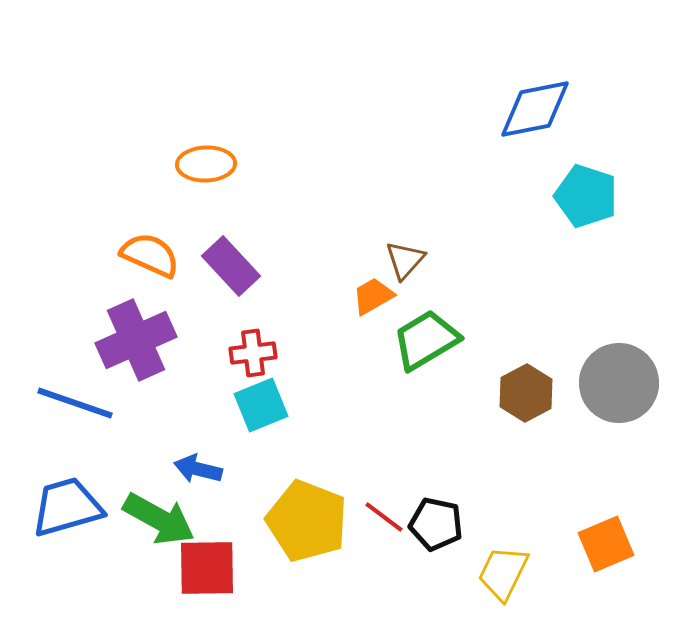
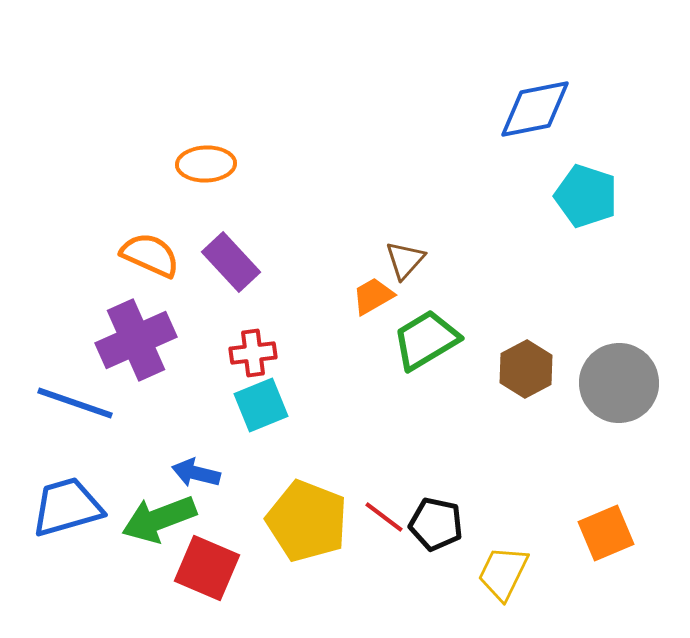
purple rectangle: moved 4 px up
brown hexagon: moved 24 px up
blue arrow: moved 2 px left, 4 px down
green arrow: rotated 130 degrees clockwise
orange square: moved 11 px up
red square: rotated 24 degrees clockwise
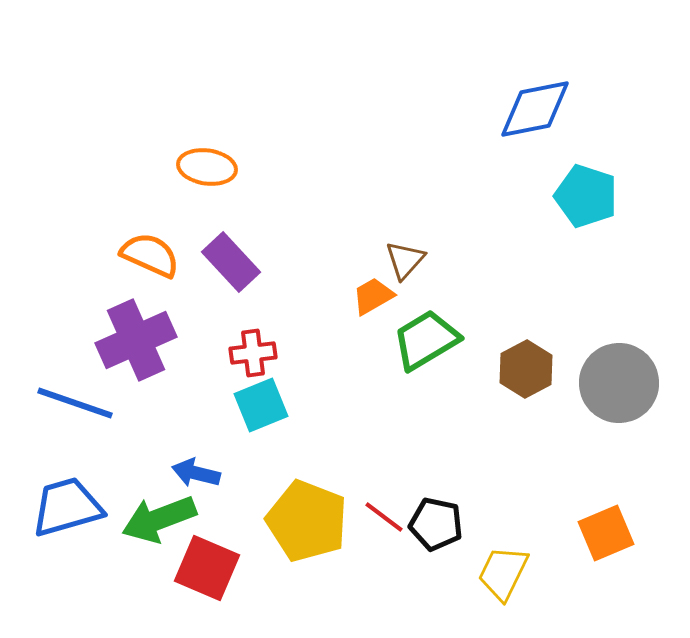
orange ellipse: moved 1 px right, 3 px down; rotated 10 degrees clockwise
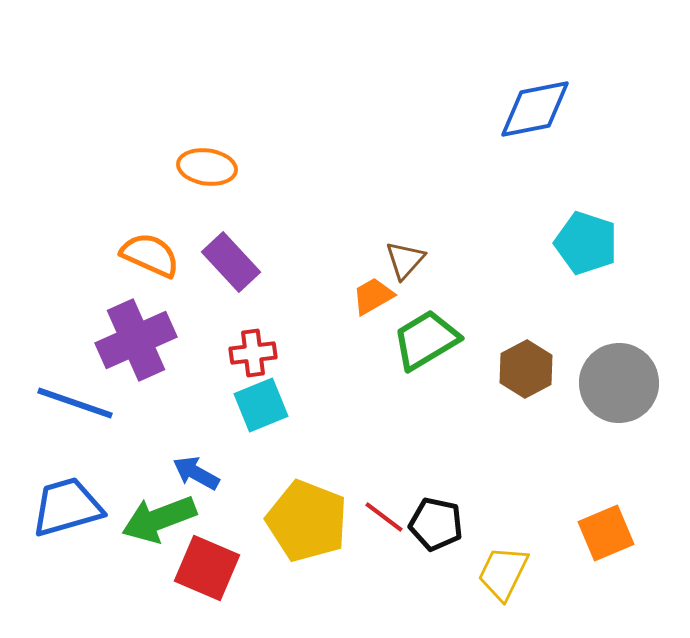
cyan pentagon: moved 47 px down
blue arrow: rotated 15 degrees clockwise
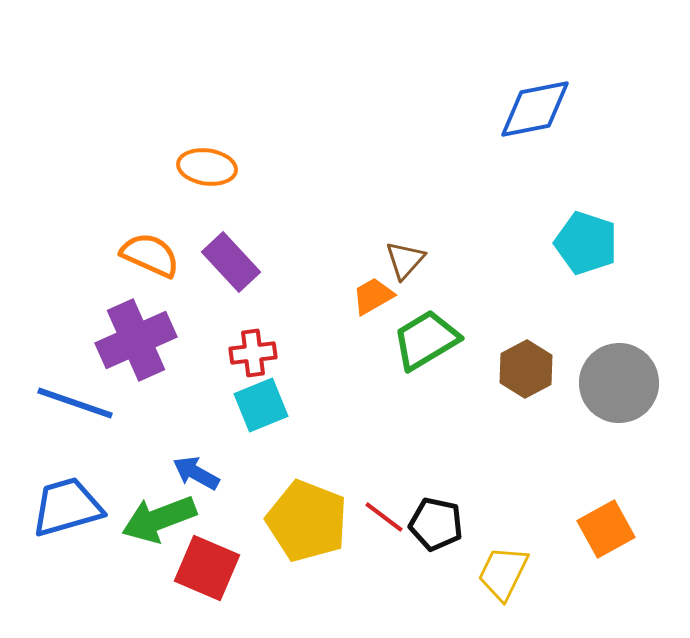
orange square: moved 4 px up; rotated 6 degrees counterclockwise
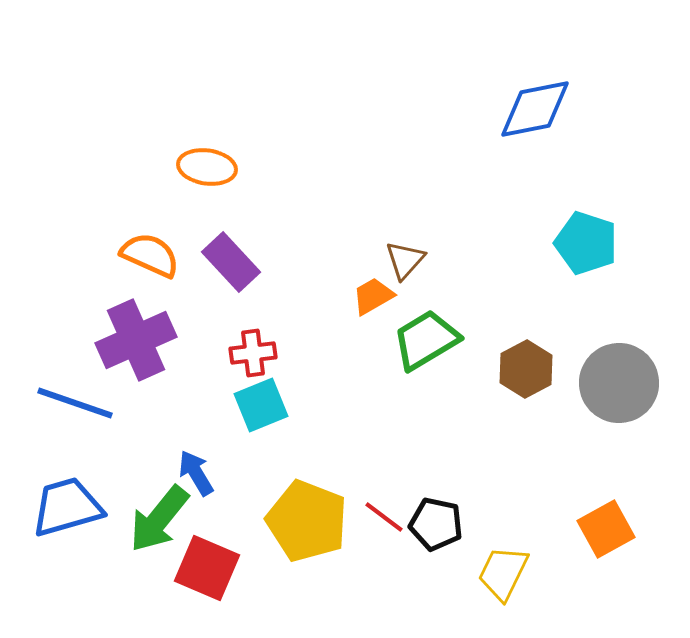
blue arrow: rotated 30 degrees clockwise
green arrow: rotated 30 degrees counterclockwise
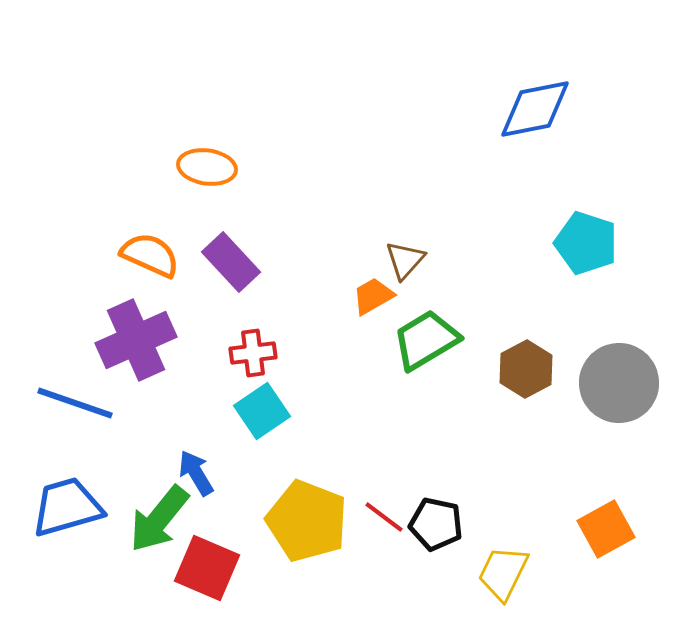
cyan square: moved 1 px right, 6 px down; rotated 12 degrees counterclockwise
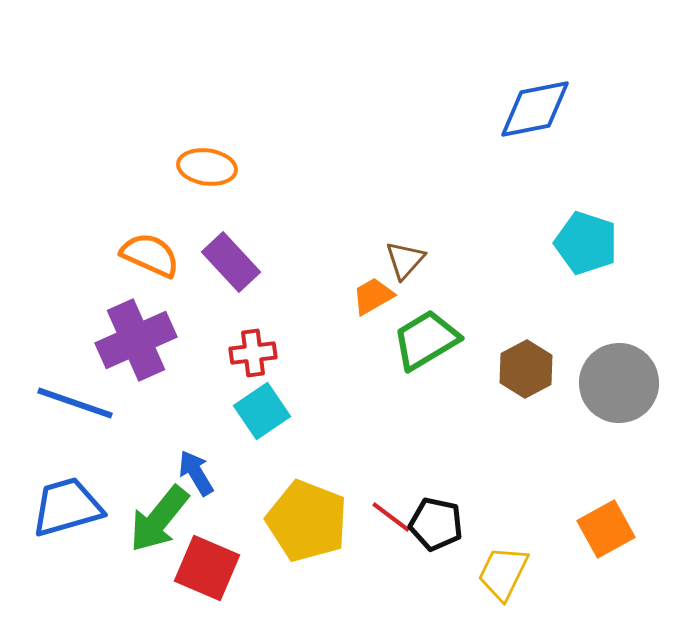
red line: moved 7 px right
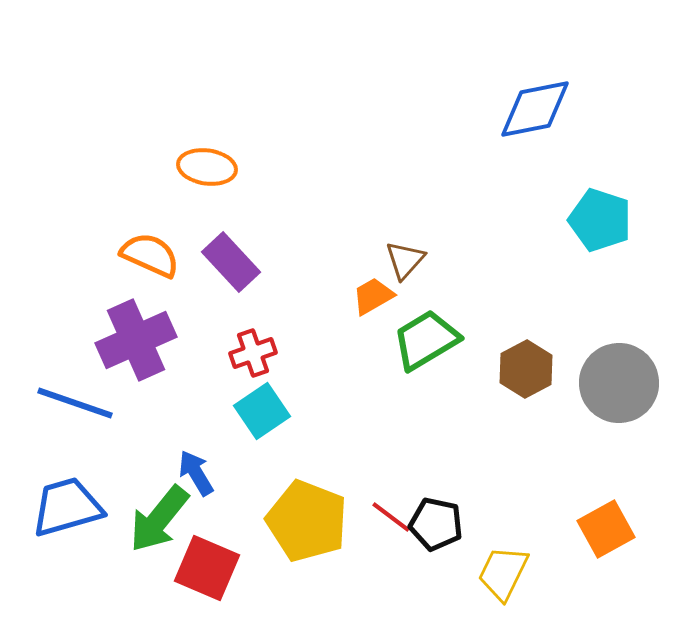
cyan pentagon: moved 14 px right, 23 px up
red cross: rotated 12 degrees counterclockwise
